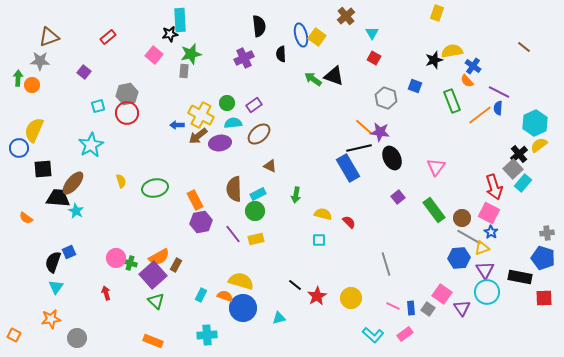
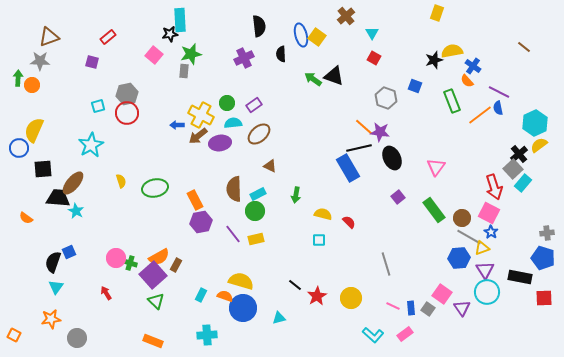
purple square at (84, 72): moved 8 px right, 10 px up; rotated 24 degrees counterclockwise
blue semicircle at (498, 108): rotated 16 degrees counterclockwise
red arrow at (106, 293): rotated 16 degrees counterclockwise
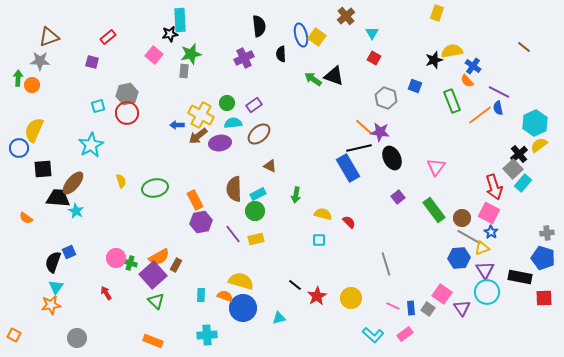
cyan rectangle at (201, 295): rotated 24 degrees counterclockwise
orange star at (51, 319): moved 14 px up
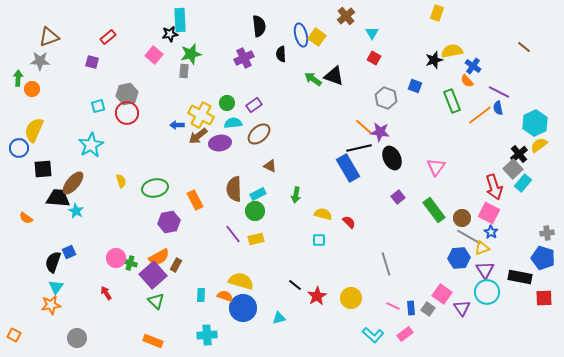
orange circle at (32, 85): moved 4 px down
purple hexagon at (201, 222): moved 32 px left
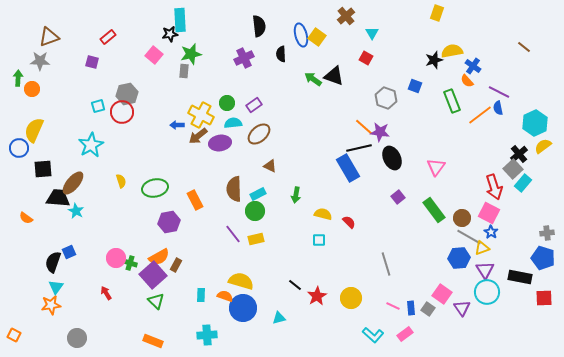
red square at (374, 58): moved 8 px left
red circle at (127, 113): moved 5 px left, 1 px up
yellow semicircle at (539, 145): moved 4 px right, 1 px down
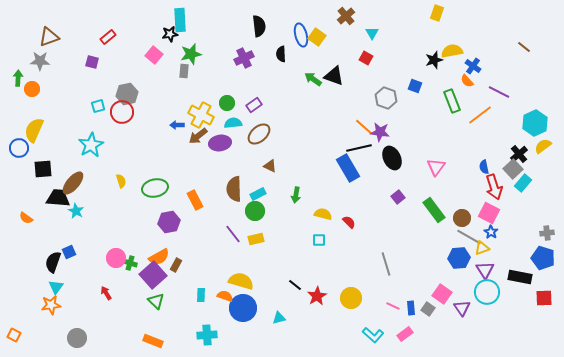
blue semicircle at (498, 108): moved 14 px left, 59 px down
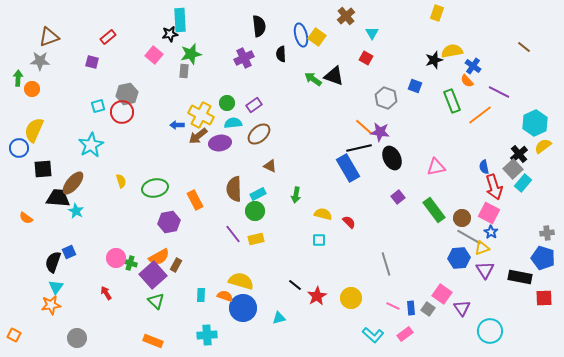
pink triangle at (436, 167): rotated 42 degrees clockwise
cyan circle at (487, 292): moved 3 px right, 39 px down
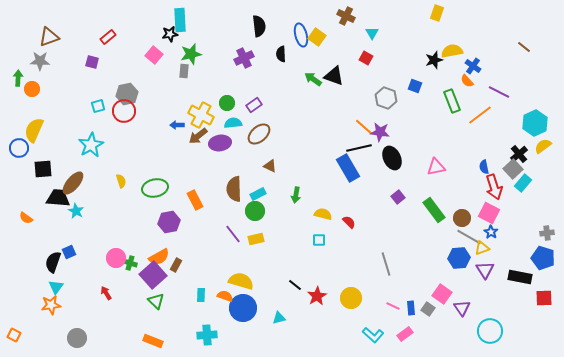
brown cross at (346, 16): rotated 24 degrees counterclockwise
red circle at (122, 112): moved 2 px right, 1 px up
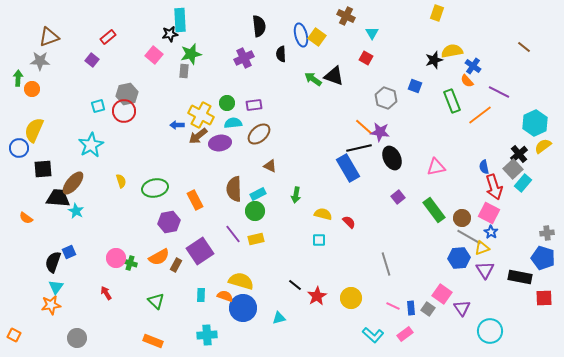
purple square at (92, 62): moved 2 px up; rotated 24 degrees clockwise
purple rectangle at (254, 105): rotated 28 degrees clockwise
purple square at (153, 275): moved 47 px right, 24 px up; rotated 8 degrees clockwise
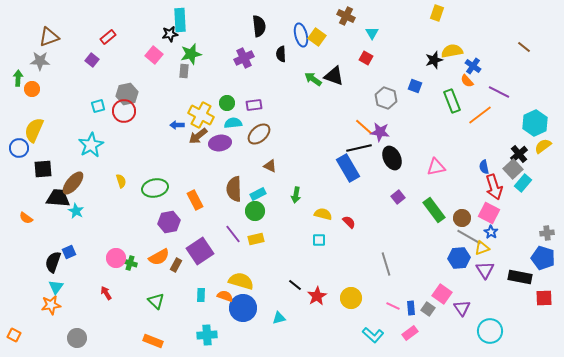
pink rectangle at (405, 334): moved 5 px right, 1 px up
